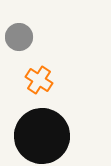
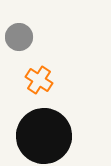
black circle: moved 2 px right
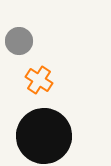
gray circle: moved 4 px down
